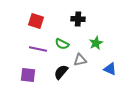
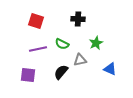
purple line: rotated 24 degrees counterclockwise
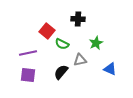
red square: moved 11 px right, 10 px down; rotated 21 degrees clockwise
purple line: moved 10 px left, 4 px down
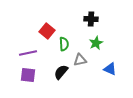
black cross: moved 13 px right
green semicircle: moved 2 px right; rotated 120 degrees counterclockwise
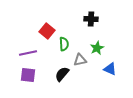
green star: moved 1 px right, 5 px down
black semicircle: moved 1 px right, 2 px down
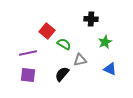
green semicircle: rotated 56 degrees counterclockwise
green star: moved 8 px right, 6 px up
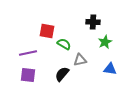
black cross: moved 2 px right, 3 px down
red square: rotated 28 degrees counterclockwise
blue triangle: rotated 16 degrees counterclockwise
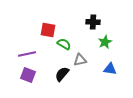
red square: moved 1 px right, 1 px up
purple line: moved 1 px left, 1 px down
purple square: rotated 14 degrees clockwise
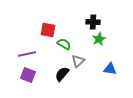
green star: moved 6 px left, 3 px up
gray triangle: moved 2 px left, 1 px down; rotated 32 degrees counterclockwise
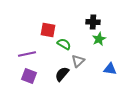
purple square: moved 1 px right, 1 px down
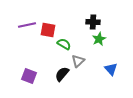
purple line: moved 29 px up
blue triangle: moved 1 px right; rotated 40 degrees clockwise
